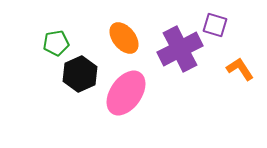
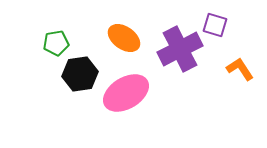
orange ellipse: rotated 16 degrees counterclockwise
black hexagon: rotated 16 degrees clockwise
pink ellipse: rotated 24 degrees clockwise
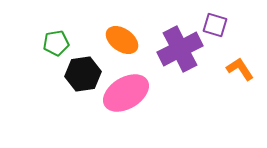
orange ellipse: moved 2 px left, 2 px down
black hexagon: moved 3 px right
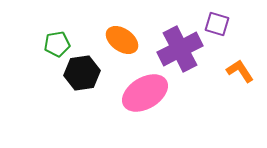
purple square: moved 2 px right, 1 px up
green pentagon: moved 1 px right, 1 px down
orange L-shape: moved 2 px down
black hexagon: moved 1 px left, 1 px up
pink ellipse: moved 19 px right
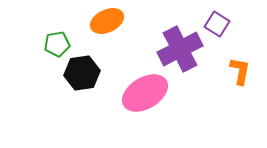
purple square: rotated 15 degrees clockwise
orange ellipse: moved 15 px left, 19 px up; rotated 60 degrees counterclockwise
orange L-shape: rotated 44 degrees clockwise
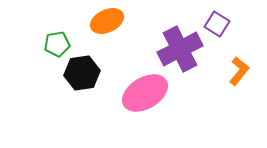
orange L-shape: moved 1 px left; rotated 28 degrees clockwise
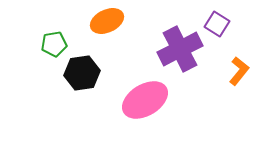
green pentagon: moved 3 px left
pink ellipse: moved 7 px down
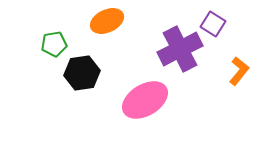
purple square: moved 4 px left
